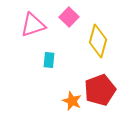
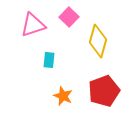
red pentagon: moved 4 px right, 1 px down
orange star: moved 9 px left, 5 px up
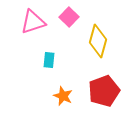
pink triangle: moved 3 px up
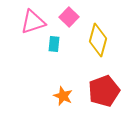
yellow diamond: moved 1 px up
cyan rectangle: moved 5 px right, 16 px up
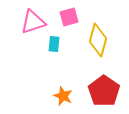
pink square: rotated 30 degrees clockwise
red pentagon: rotated 16 degrees counterclockwise
